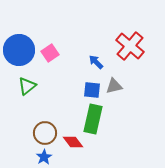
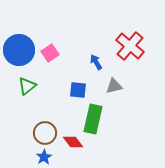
blue arrow: rotated 14 degrees clockwise
blue square: moved 14 px left
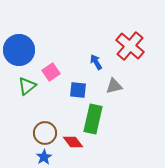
pink square: moved 1 px right, 19 px down
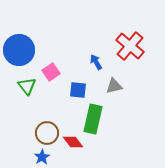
green triangle: rotated 30 degrees counterclockwise
brown circle: moved 2 px right
blue star: moved 2 px left
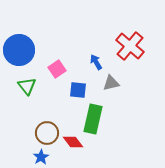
pink square: moved 6 px right, 3 px up
gray triangle: moved 3 px left, 3 px up
blue star: moved 1 px left
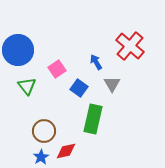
blue circle: moved 1 px left
gray triangle: moved 1 px right, 1 px down; rotated 48 degrees counterclockwise
blue square: moved 1 px right, 2 px up; rotated 30 degrees clockwise
brown circle: moved 3 px left, 2 px up
red diamond: moved 7 px left, 9 px down; rotated 65 degrees counterclockwise
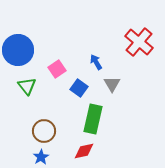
red cross: moved 9 px right, 4 px up
red diamond: moved 18 px right
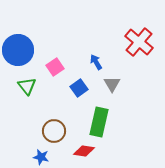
pink square: moved 2 px left, 2 px up
blue square: rotated 18 degrees clockwise
green rectangle: moved 6 px right, 3 px down
brown circle: moved 10 px right
red diamond: rotated 20 degrees clockwise
blue star: rotated 28 degrees counterclockwise
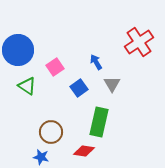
red cross: rotated 16 degrees clockwise
green triangle: rotated 18 degrees counterclockwise
brown circle: moved 3 px left, 1 px down
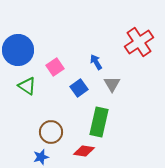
blue star: rotated 28 degrees counterclockwise
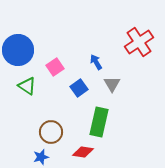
red diamond: moved 1 px left, 1 px down
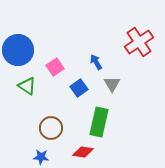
brown circle: moved 4 px up
blue star: rotated 21 degrees clockwise
